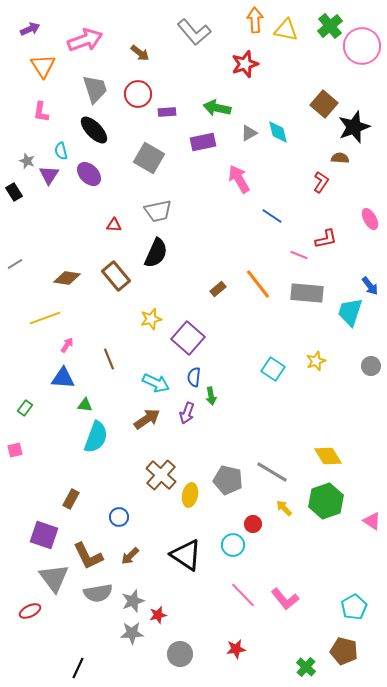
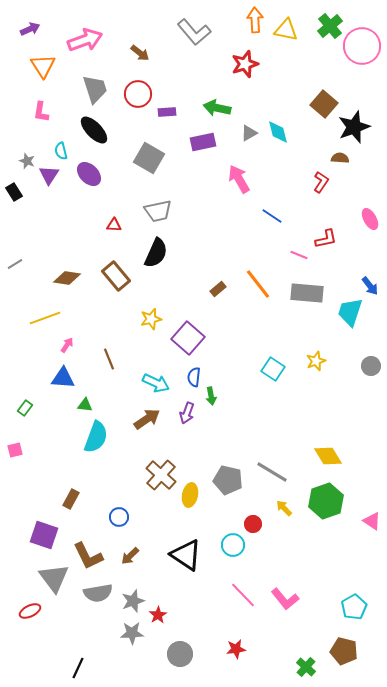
red star at (158, 615): rotated 18 degrees counterclockwise
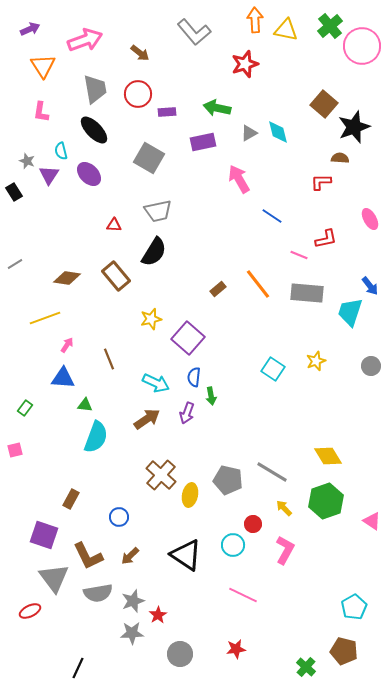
gray trapezoid at (95, 89): rotated 8 degrees clockwise
red L-shape at (321, 182): rotated 125 degrees counterclockwise
black semicircle at (156, 253): moved 2 px left, 1 px up; rotated 8 degrees clockwise
pink line at (243, 595): rotated 20 degrees counterclockwise
pink L-shape at (285, 599): moved 49 px up; rotated 112 degrees counterclockwise
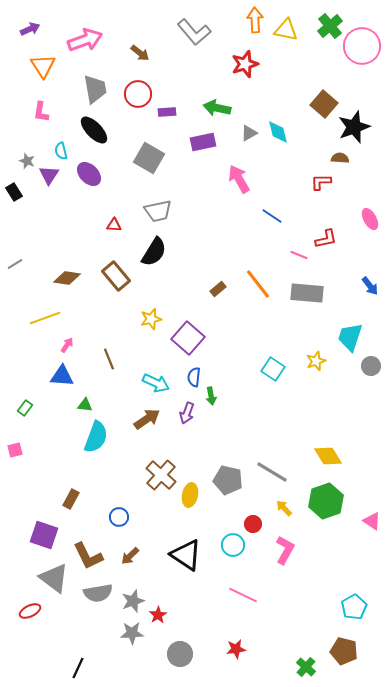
cyan trapezoid at (350, 312): moved 25 px down
blue triangle at (63, 378): moved 1 px left, 2 px up
gray triangle at (54, 578): rotated 16 degrees counterclockwise
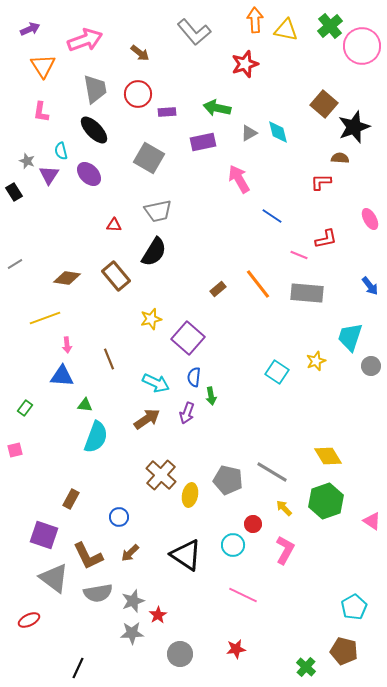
pink arrow at (67, 345): rotated 140 degrees clockwise
cyan square at (273, 369): moved 4 px right, 3 px down
brown arrow at (130, 556): moved 3 px up
red ellipse at (30, 611): moved 1 px left, 9 px down
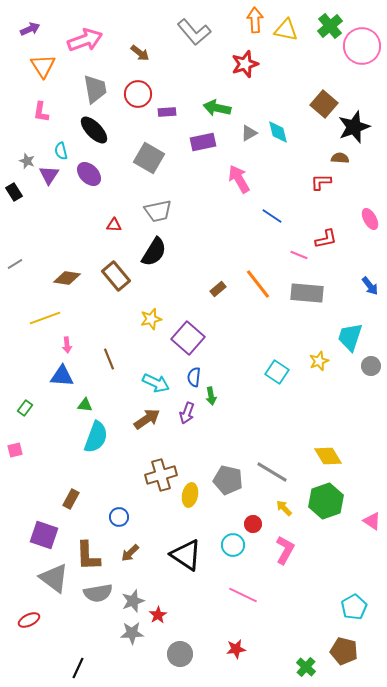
yellow star at (316, 361): moved 3 px right
brown cross at (161, 475): rotated 32 degrees clockwise
brown L-shape at (88, 556): rotated 24 degrees clockwise
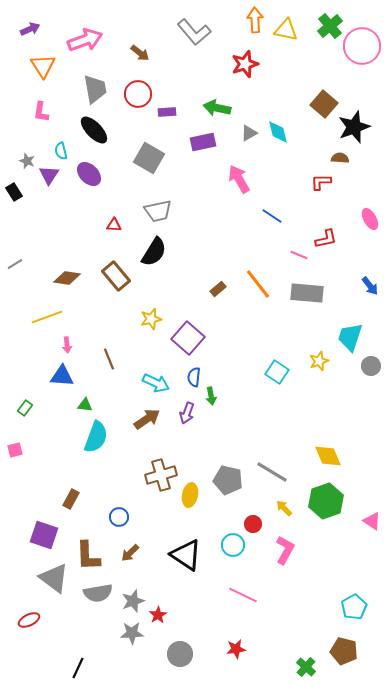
yellow line at (45, 318): moved 2 px right, 1 px up
yellow diamond at (328, 456): rotated 8 degrees clockwise
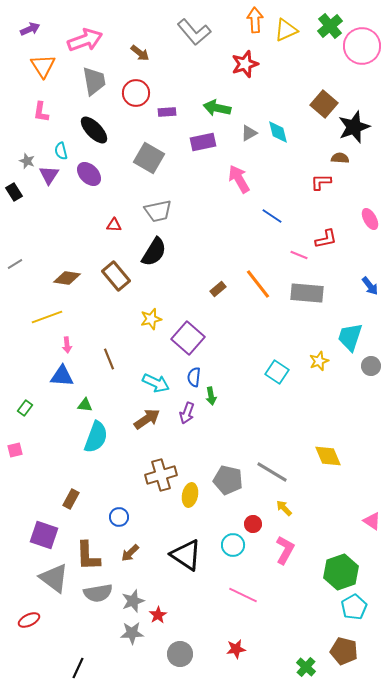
yellow triangle at (286, 30): rotated 35 degrees counterclockwise
gray trapezoid at (95, 89): moved 1 px left, 8 px up
red circle at (138, 94): moved 2 px left, 1 px up
green hexagon at (326, 501): moved 15 px right, 71 px down
